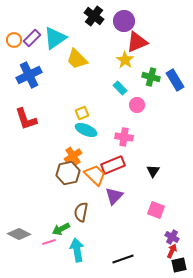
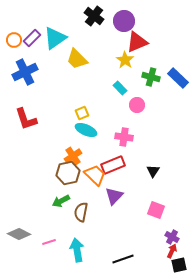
blue cross: moved 4 px left, 3 px up
blue rectangle: moved 3 px right, 2 px up; rotated 15 degrees counterclockwise
green arrow: moved 28 px up
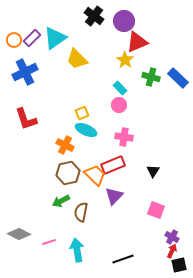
pink circle: moved 18 px left
orange cross: moved 8 px left, 11 px up; rotated 30 degrees counterclockwise
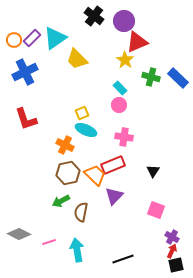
black square: moved 3 px left
